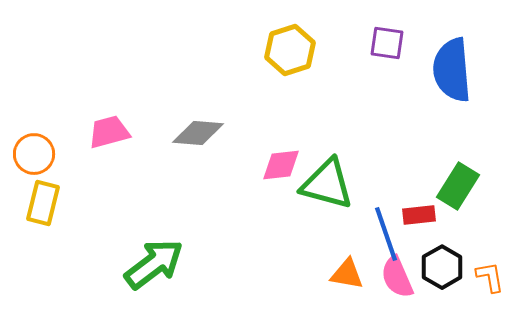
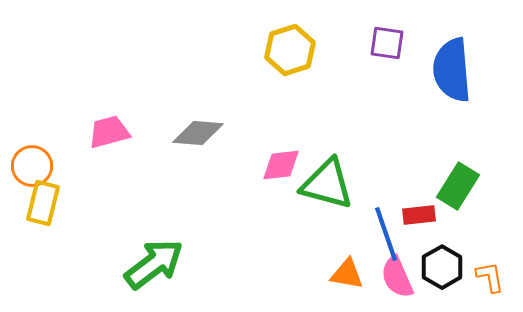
orange circle: moved 2 px left, 12 px down
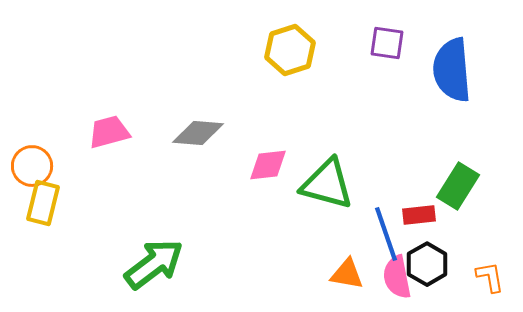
pink diamond: moved 13 px left
black hexagon: moved 15 px left, 3 px up
pink semicircle: rotated 12 degrees clockwise
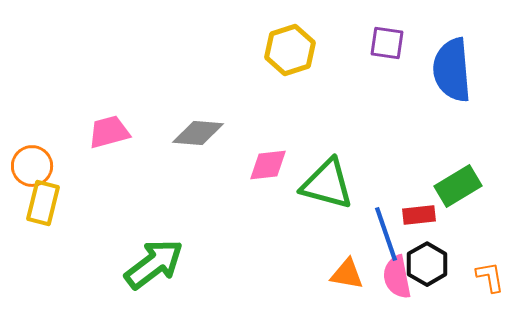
green rectangle: rotated 27 degrees clockwise
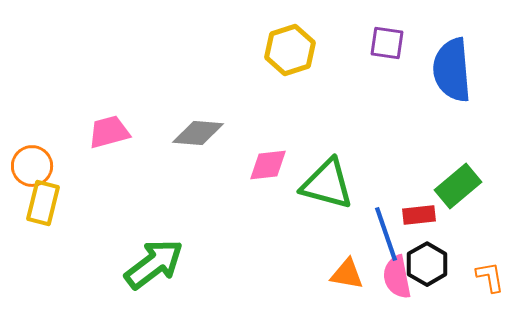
green rectangle: rotated 9 degrees counterclockwise
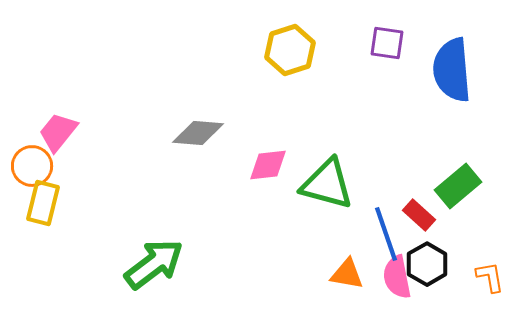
pink trapezoid: moved 51 px left; rotated 36 degrees counterclockwise
red rectangle: rotated 48 degrees clockwise
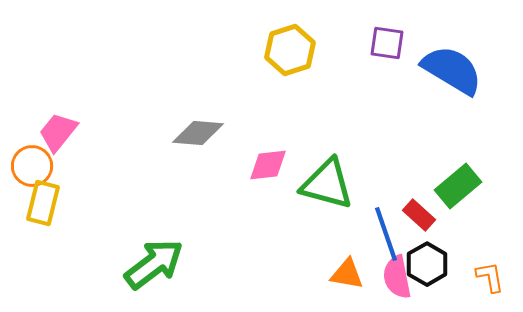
blue semicircle: rotated 126 degrees clockwise
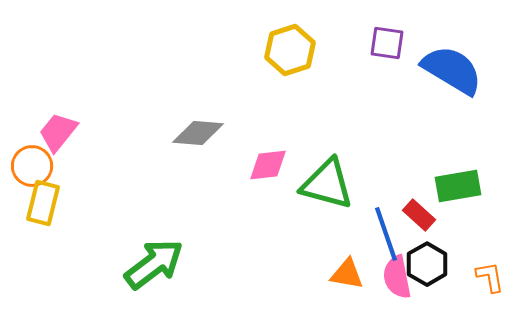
green rectangle: rotated 30 degrees clockwise
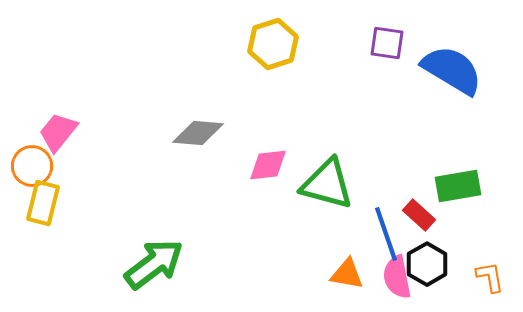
yellow hexagon: moved 17 px left, 6 px up
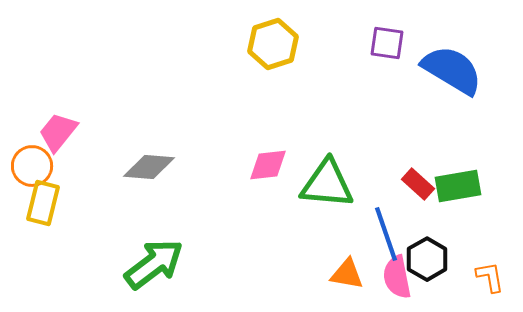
gray diamond: moved 49 px left, 34 px down
green triangle: rotated 10 degrees counterclockwise
red rectangle: moved 1 px left, 31 px up
black hexagon: moved 5 px up
